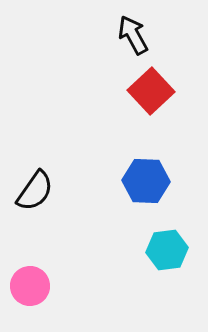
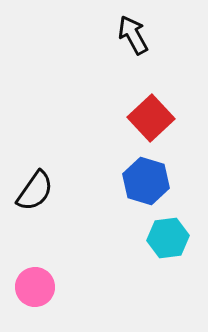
red square: moved 27 px down
blue hexagon: rotated 15 degrees clockwise
cyan hexagon: moved 1 px right, 12 px up
pink circle: moved 5 px right, 1 px down
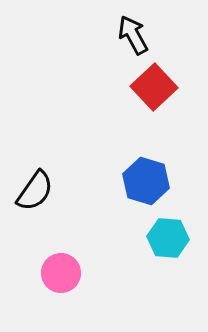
red square: moved 3 px right, 31 px up
cyan hexagon: rotated 12 degrees clockwise
pink circle: moved 26 px right, 14 px up
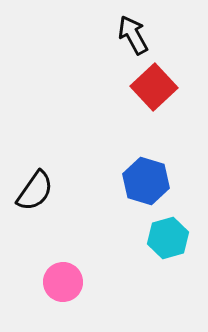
cyan hexagon: rotated 21 degrees counterclockwise
pink circle: moved 2 px right, 9 px down
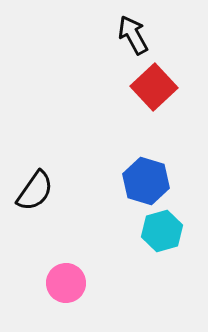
cyan hexagon: moved 6 px left, 7 px up
pink circle: moved 3 px right, 1 px down
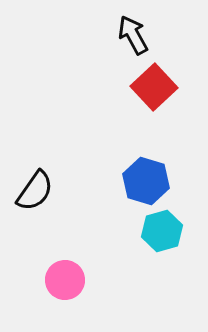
pink circle: moved 1 px left, 3 px up
